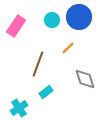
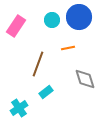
orange line: rotated 32 degrees clockwise
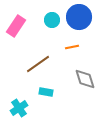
orange line: moved 4 px right, 1 px up
brown line: rotated 35 degrees clockwise
cyan rectangle: rotated 48 degrees clockwise
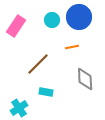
brown line: rotated 10 degrees counterclockwise
gray diamond: rotated 15 degrees clockwise
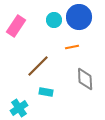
cyan circle: moved 2 px right
brown line: moved 2 px down
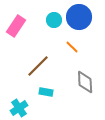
orange line: rotated 56 degrees clockwise
gray diamond: moved 3 px down
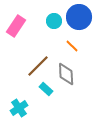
cyan circle: moved 1 px down
orange line: moved 1 px up
gray diamond: moved 19 px left, 8 px up
cyan rectangle: moved 3 px up; rotated 32 degrees clockwise
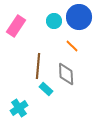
brown line: rotated 40 degrees counterclockwise
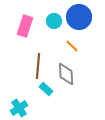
pink rectangle: moved 9 px right; rotated 15 degrees counterclockwise
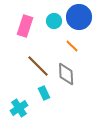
brown line: rotated 50 degrees counterclockwise
cyan rectangle: moved 2 px left, 4 px down; rotated 24 degrees clockwise
